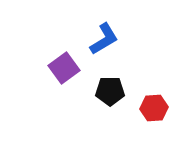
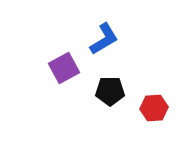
purple square: rotated 8 degrees clockwise
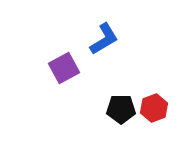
black pentagon: moved 11 px right, 18 px down
red hexagon: rotated 16 degrees counterclockwise
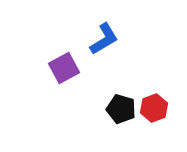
black pentagon: rotated 16 degrees clockwise
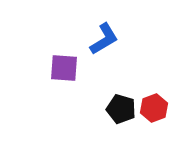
purple square: rotated 32 degrees clockwise
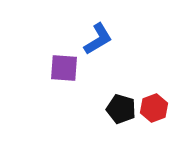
blue L-shape: moved 6 px left
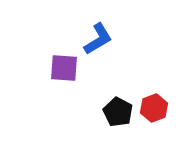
black pentagon: moved 3 px left, 3 px down; rotated 12 degrees clockwise
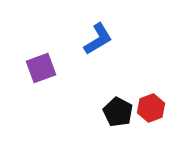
purple square: moved 23 px left; rotated 24 degrees counterclockwise
red hexagon: moved 3 px left
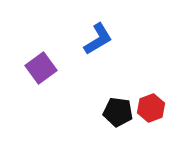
purple square: rotated 16 degrees counterclockwise
black pentagon: rotated 20 degrees counterclockwise
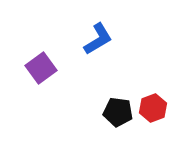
red hexagon: moved 2 px right
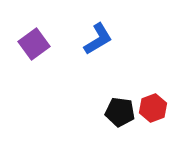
purple square: moved 7 px left, 24 px up
black pentagon: moved 2 px right
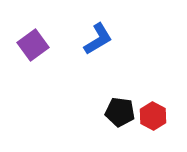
purple square: moved 1 px left, 1 px down
red hexagon: moved 8 px down; rotated 12 degrees counterclockwise
